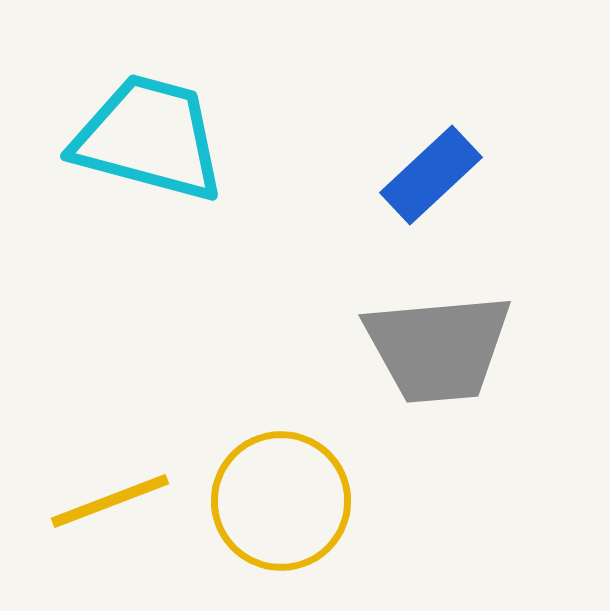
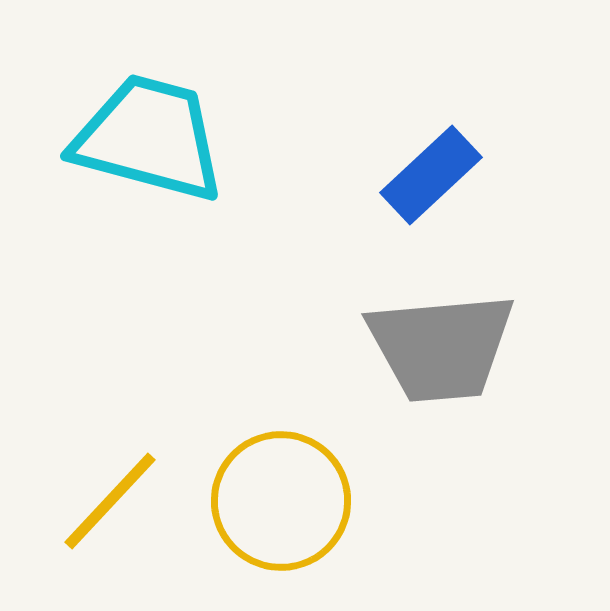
gray trapezoid: moved 3 px right, 1 px up
yellow line: rotated 26 degrees counterclockwise
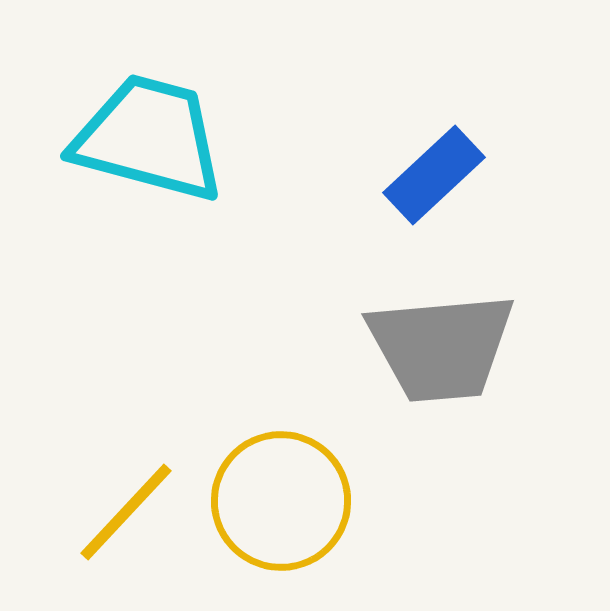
blue rectangle: moved 3 px right
yellow line: moved 16 px right, 11 px down
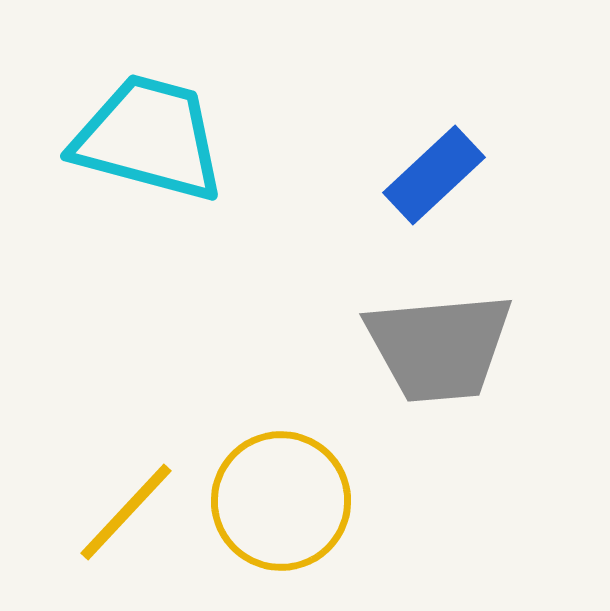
gray trapezoid: moved 2 px left
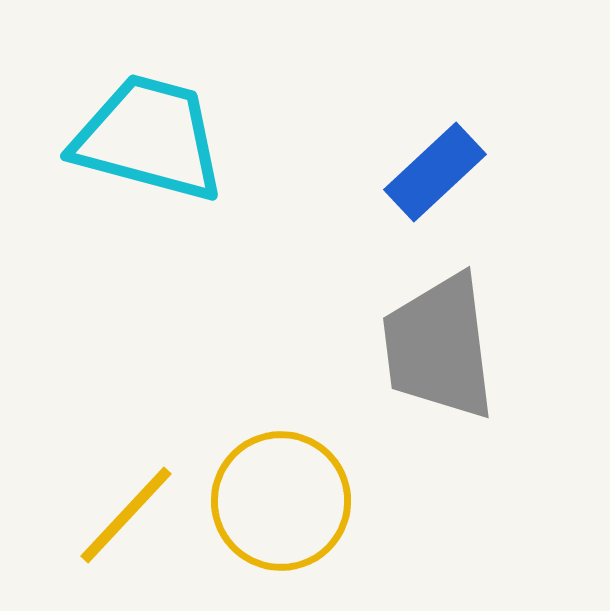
blue rectangle: moved 1 px right, 3 px up
gray trapezoid: rotated 88 degrees clockwise
yellow line: moved 3 px down
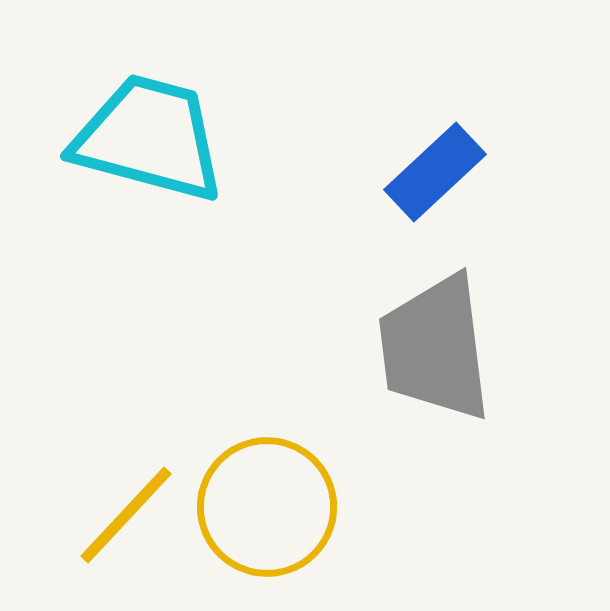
gray trapezoid: moved 4 px left, 1 px down
yellow circle: moved 14 px left, 6 px down
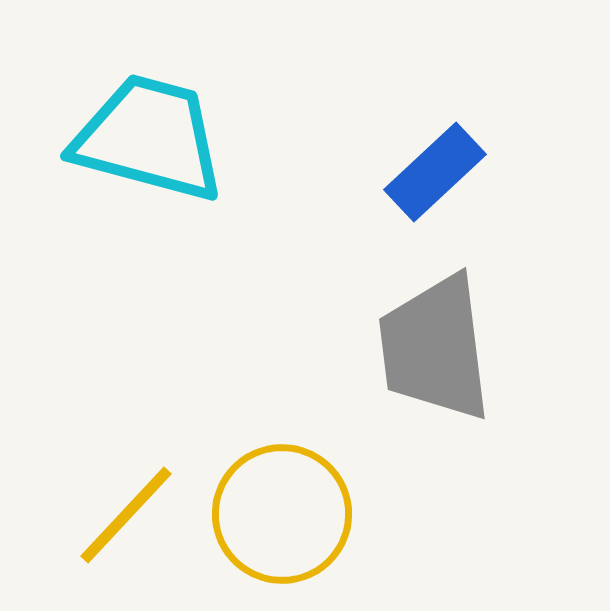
yellow circle: moved 15 px right, 7 px down
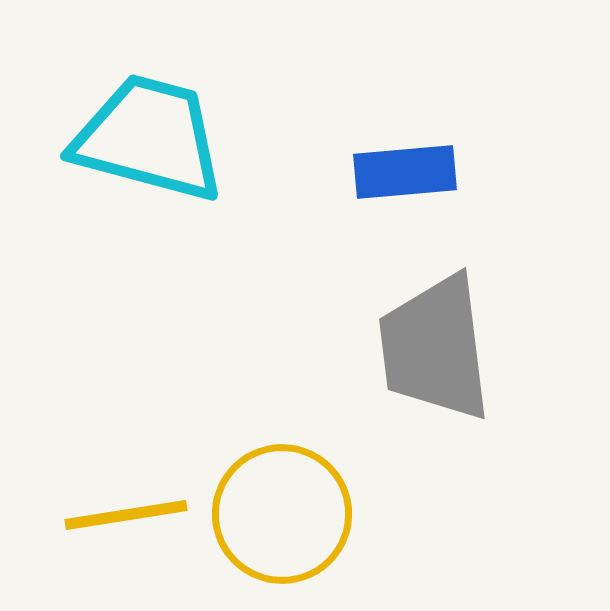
blue rectangle: moved 30 px left; rotated 38 degrees clockwise
yellow line: rotated 38 degrees clockwise
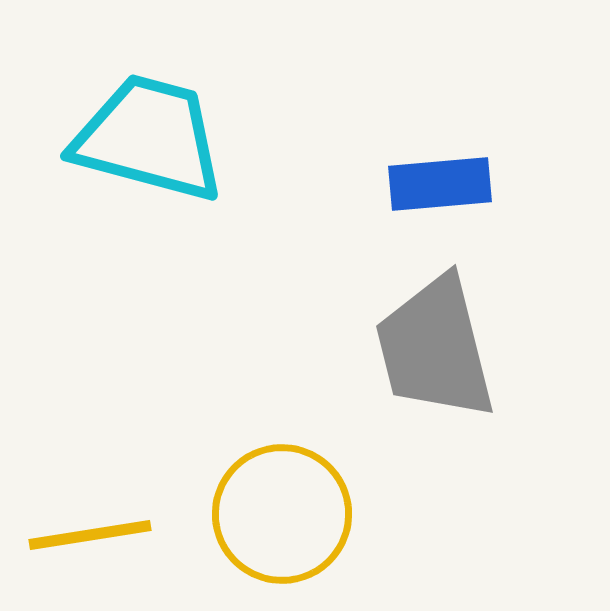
blue rectangle: moved 35 px right, 12 px down
gray trapezoid: rotated 7 degrees counterclockwise
yellow line: moved 36 px left, 20 px down
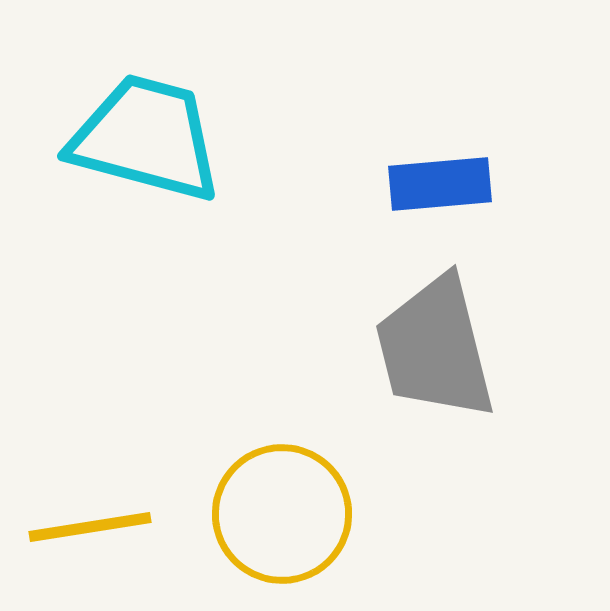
cyan trapezoid: moved 3 px left
yellow line: moved 8 px up
